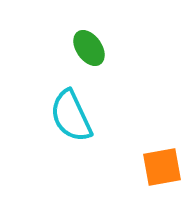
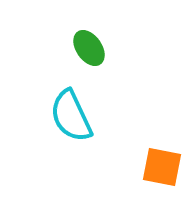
orange square: rotated 21 degrees clockwise
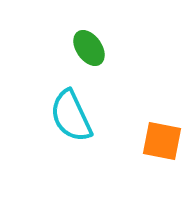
orange square: moved 26 px up
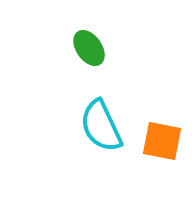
cyan semicircle: moved 30 px right, 10 px down
